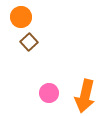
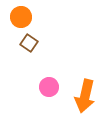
brown square: moved 1 px down; rotated 12 degrees counterclockwise
pink circle: moved 6 px up
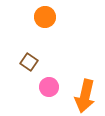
orange circle: moved 24 px right
brown square: moved 19 px down
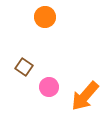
brown square: moved 5 px left, 5 px down
orange arrow: rotated 28 degrees clockwise
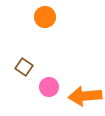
orange arrow: rotated 44 degrees clockwise
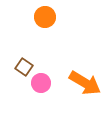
pink circle: moved 8 px left, 4 px up
orange arrow: moved 13 px up; rotated 144 degrees counterclockwise
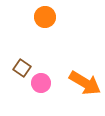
brown square: moved 2 px left, 1 px down
